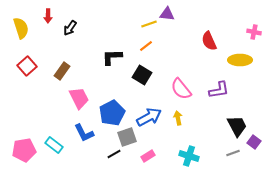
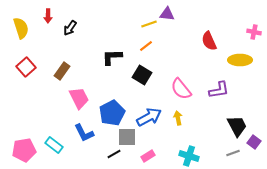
red square: moved 1 px left, 1 px down
gray square: rotated 18 degrees clockwise
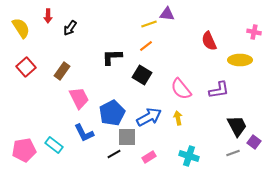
yellow semicircle: rotated 15 degrees counterclockwise
pink rectangle: moved 1 px right, 1 px down
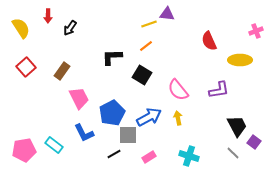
pink cross: moved 2 px right, 1 px up; rotated 32 degrees counterclockwise
pink semicircle: moved 3 px left, 1 px down
gray square: moved 1 px right, 2 px up
gray line: rotated 64 degrees clockwise
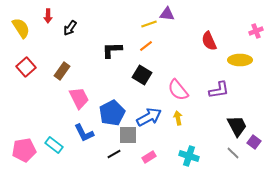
black L-shape: moved 7 px up
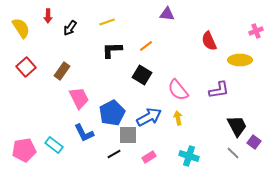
yellow line: moved 42 px left, 2 px up
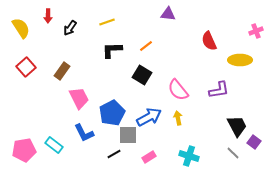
purple triangle: moved 1 px right
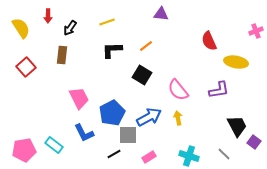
purple triangle: moved 7 px left
yellow ellipse: moved 4 px left, 2 px down; rotated 10 degrees clockwise
brown rectangle: moved 16 px up; rotated 30 degrees counterclockwise
gray line: moved 9 px left, 1 px down
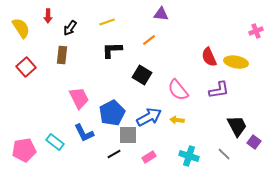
red semicircle: moved 16 px down
orange line: moved 3 px right, 6 px up
yellow arrow: moved 1 px left, 2 px down; rotated 72 degrees counterclockwise
cyan rectangle: moved 1 px right, 3 px up
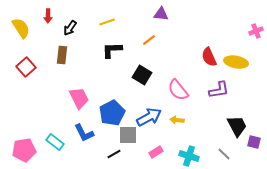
purple square: rotated 24 degrees counterclockwise
pink rectangle: moved 7 px right, 5 px up
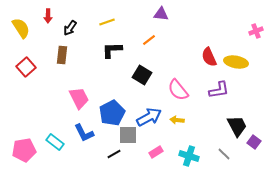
purple square: rotated 24 degrees clockwise
